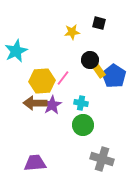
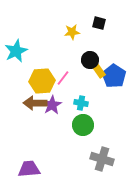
purple trapezoid: moved 6 px left, 6 px down
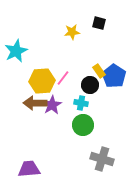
black circle: moved 25 px down
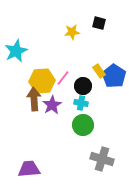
black circle: moved 7 px left, 1 px down
brown arrow: moved 1 px left, 4 px up; rotated 85 degrees clockwise
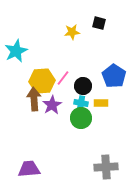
yellow rectangle: moved 2 px right, 32 px down; rotated 56 degrees counterclockwise
green circle: moved 2 px left, 7 px up
gray cross: moved 4 px right, 8 px down; rotated 20 degrees counterclockwise
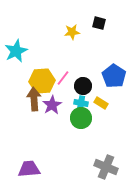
yellow rectangle: rotated 32 degrees clockwise
gray cross: rotated 25 degrees clockwise
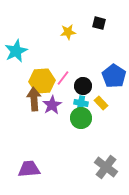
yellow star: moved 4 px left
yellow rectangle: rotated 16 degrees clockwise
gray cross: rotated 15 degrees clockwise
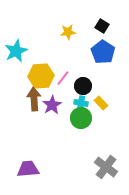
black square: moved 3 px right, 3 px down; rotated 16 degrees clockwise
blue pentagon: moved 11 px left, 24 px up
yellow hexagon: moved 1 px left, 5 px up
purple trapezoid: moved 1 px left
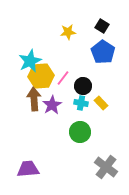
cyan star: moved 14 px right, 10 px down
green circle: moved 1 px left, 14 px down
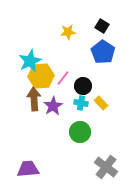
purple star: moved 1 px right, 1 px down
